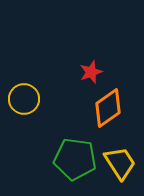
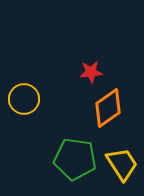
red star: rotated 15 degrees clockwise
yellow trapezoid: moved 2 px right, 1 px down
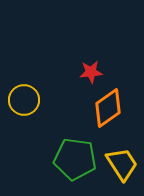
yellow circle: moved 1 px down
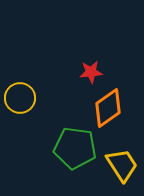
yellow circle: moved 4 px left, 2 px up
green pentagon: moved 11 px up
yellow trapezoid: moved 1 px down
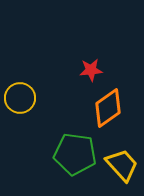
red star: moved 2 px up
green pentagon: moved 6 px down
yellow trapezoid: rotated 9 degrees counterclockwise
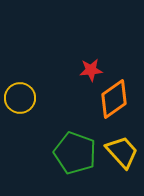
orange diamond: moved 6 px right, 9 px up
green pentagon: moved 1 px up; rotated 12 degrees clockwise
yellow trapezoid: moved 13 px up
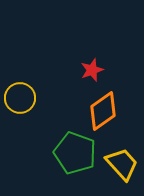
red star: moved 1 px right; rotated 15 degrees counterclockwise
orange diamond: moved 11 px left, 12 px down
yellow trapezoid: moved 12 px down
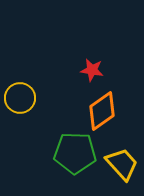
red star: rotated 30 degrees clockwise
orange diamond: moved 1 px left
green pentagon: rotated 18 degrees counterclockwise
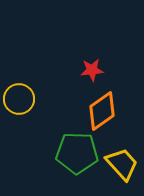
red star: rotated 15 degrees counterclockwise
yellow circle: moved 1 px left, 1 px down
green pentagon: moved 2 px right
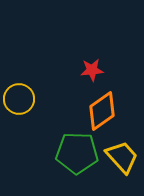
yellow trapezoid: moved 7 px up
